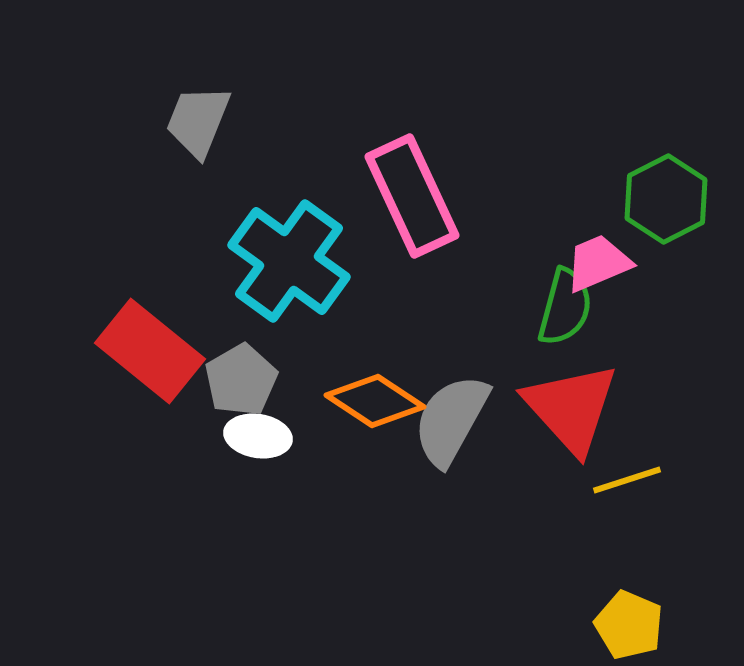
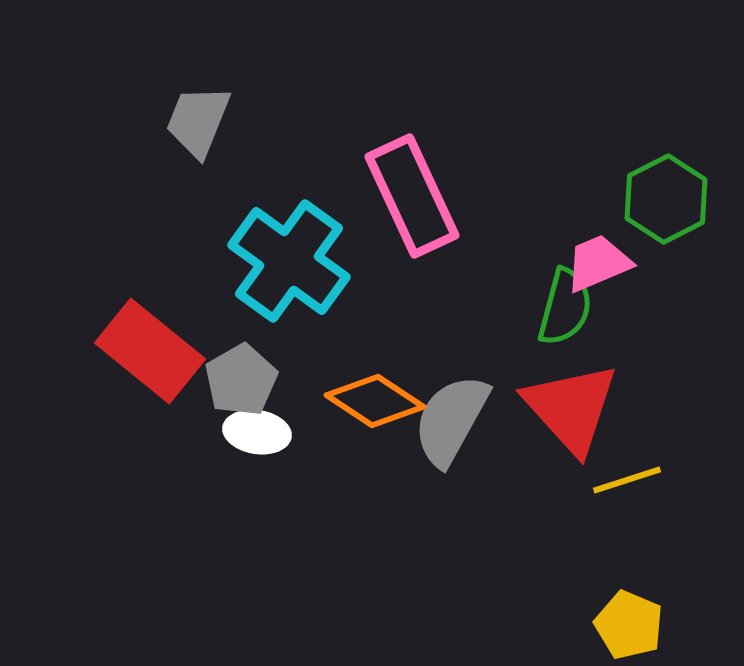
white ellipse: moved 1 px left, 4 px up
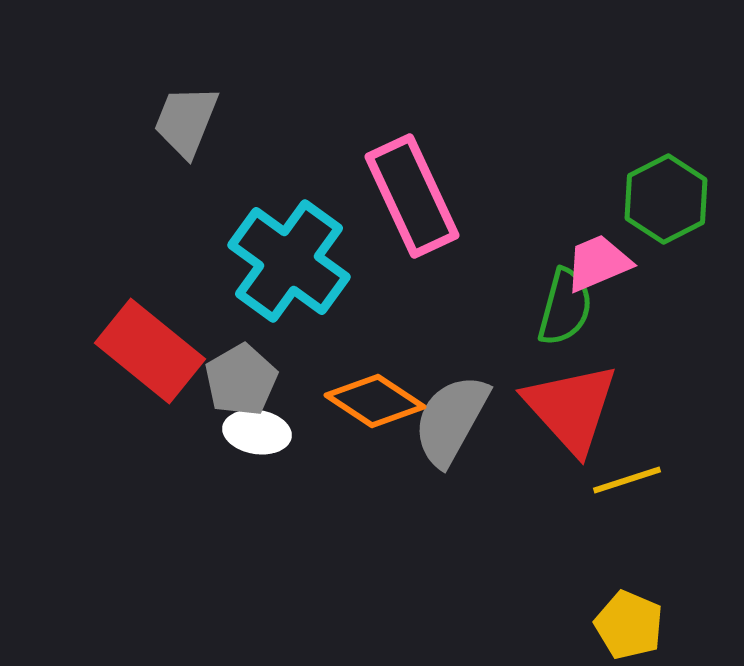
gray trapezoid: moved 12 px left
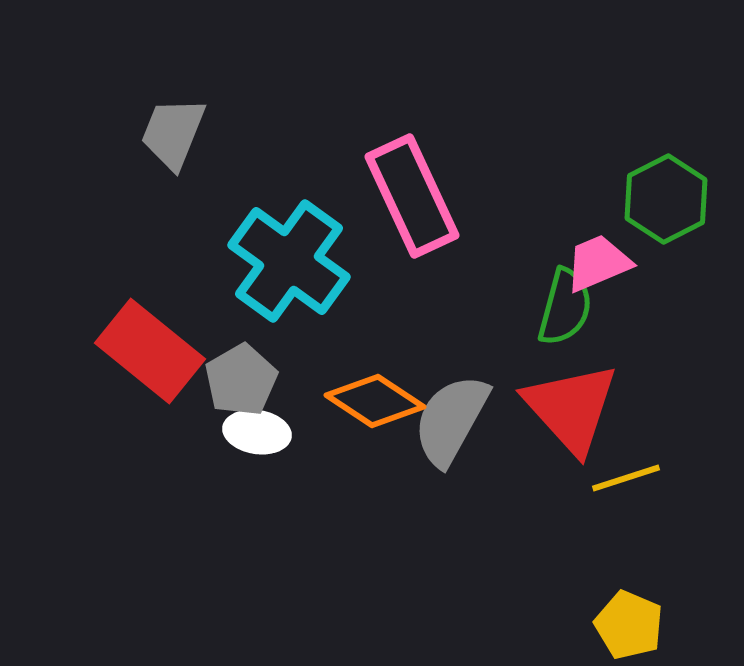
gray trapezoid: moved 13 px left, 12 px down
yellow line: moved 1 px left, 2 px up
